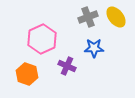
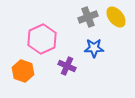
orange hexagon: moved 4 px left, 3 px up
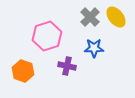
gray cross: moved 2 px right; rotated 24 degrees counterclockwise
pink hexagon: moved 5 px right, 3 px up; rotated 8 degrees clockwise
purple cross: rotated 12 degrees counterclockwise
